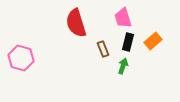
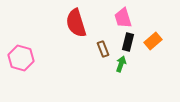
green arrow: moved 2 px left, 2 px up
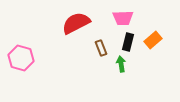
pink trapezoid: rotated 75 degrees counterclockwise
red semicircle: rotated 80 degrees clockwise
orange rectangle: moved 1 px up
brown rectangle: moved 2 px left, 1 px up
green arrow: rotated 28 degrees counterclockwise
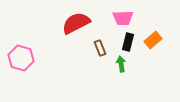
brown rectangle: moved 1 px left
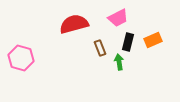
pink trapezoid: moved 5 px left; rotated 25 degrees counterclockwise
red semicircle: moved 2 px left, 1 px down; rotated 12 degrees clockwise
orange rectangle: rotated 18 degrees clockwise
green arrow: moved 2 px left, 2 px up
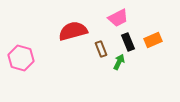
red semicircle: moved 1 px left, 7 px down
black rectangle: rotated 36 degrees counterclockwise
brown rectangle: moved 1 px right, 1 px down
green arrow: rotated 35 degrees clockwise
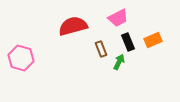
red semicircle: moved 5 px up
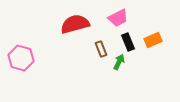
red semicircle: moved 2 px right, 2 px up
